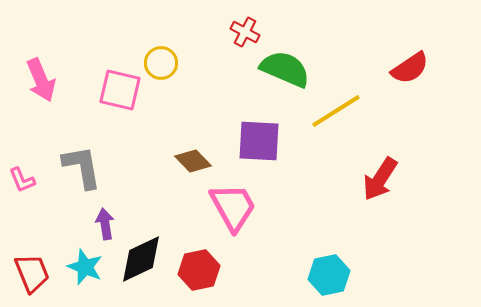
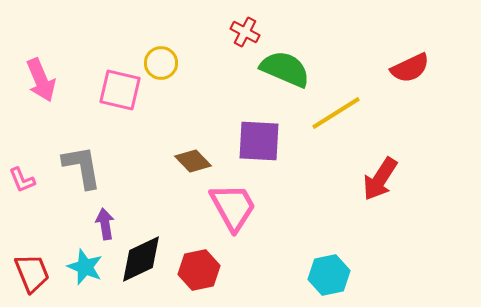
red semicircle: rotated 9 degrees clockwise
yellow line: moved 2 px down
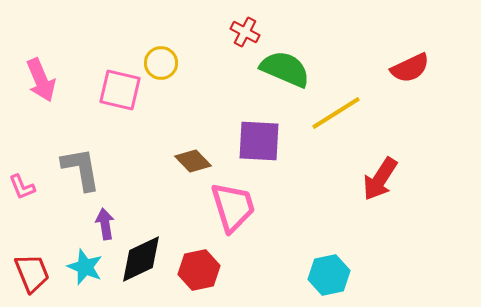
gray L-shape: moved 1 px left, 2 px down
pink L-shape: moved 7 px down
pink trapezoid: rotated 12 degrees clockwise
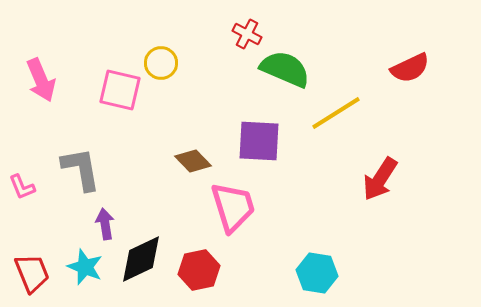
red cross: moved 2 px right, 2 px down
cyan hexagon: moved 12 px left, 2 px up; rotated 21 degrees clockwise
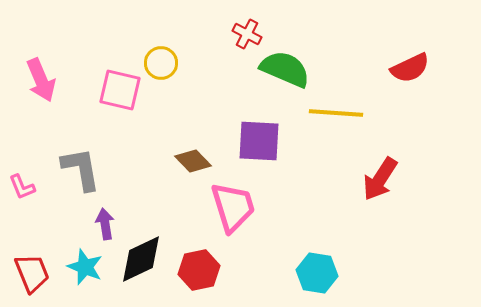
yellow line: rotated 36 degrees clockwise
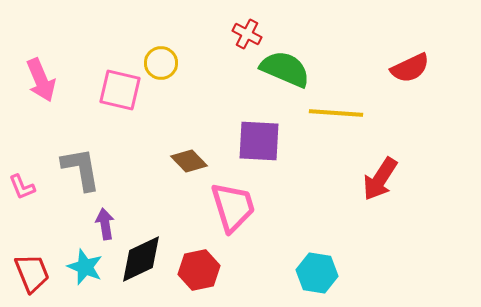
brown diamond: moved 4 px left
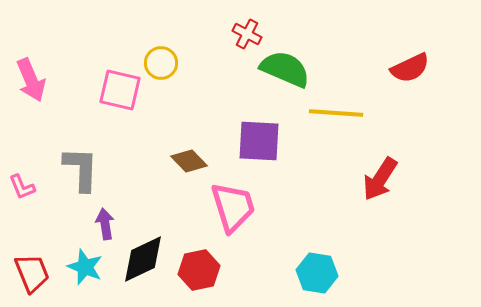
pink arrow: moved 10 px left
gray L-shape: rotated 12 degrees clockwise
black diamond: moved 2 px right
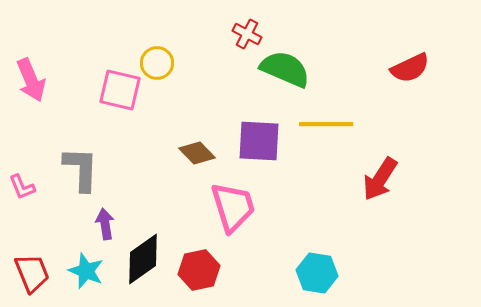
yellow circle: moved 4 px left
yellow line: moved 10 px left, 11 px down; rotated 4 degrees counterclockwise
brown diamond: moved 8 px right, 8 px up
black diamond: rotated 10 degrees counterclockwise
cyan star: moved 1 px right, 4 px down
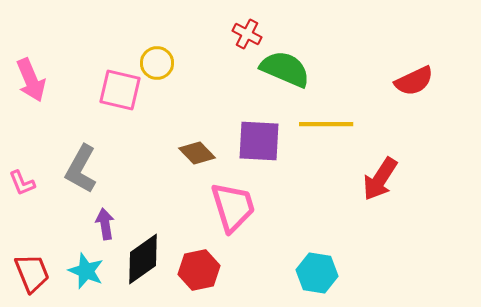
red semicircle: moved 4 px right, 13 px down
gray L-shape: rotated 153 degrees counterclockwise
pink L-shape: moved 4 px up
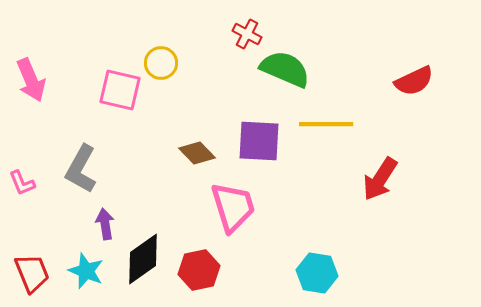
yellow circle: moved 4 px right
